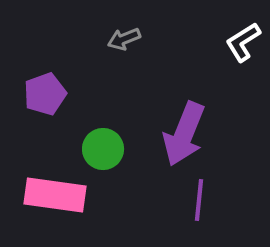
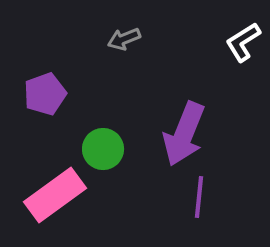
pink rectangle: rotated 44 degrees counterclockwise
purple line: moved 3 px up
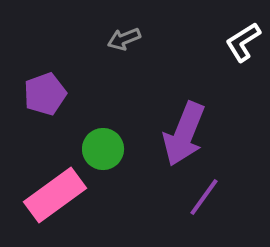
purple line: moved 5 px right; rotated 30 degrees clockwise
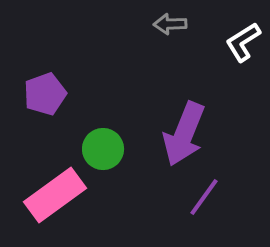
gray arrow: moved 46 px right, 15 px up; rotated 20 degrees clockwise
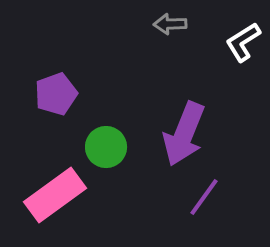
purple pentagon: moved 11 px right
green circle: moved 3 px right, 2 px up
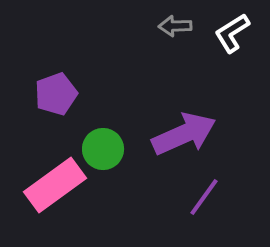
gray arrow: moved 5 px right, 2 px down
white L-shape: moved 11 px left, 9 px up
purple arrow: rotated 136 degrees counterclockwise
green circle: moved 3 px left, 2 px down
pink rectangle: moved 10 px up
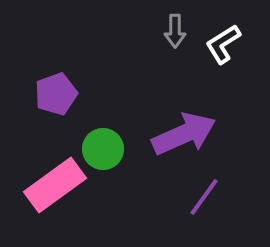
gray arrow: moved 5 px down; rotated 88 degrees counterclockwise
white L-shape: moved 9 px left, 11 px down
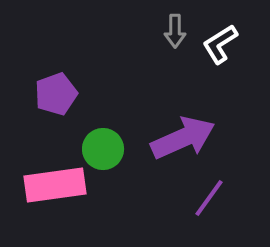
white L-shape: moved 3 px left
purple arrow: moved 1 px left, 4 px down
pink rectangle: rotated 28 degrees clockwise
purple line: moved 5 px right, 1 px down
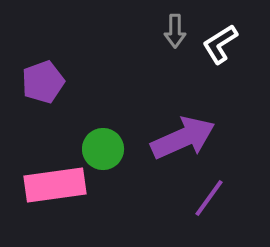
purple pentagon: moved 13 px left, 12 px up
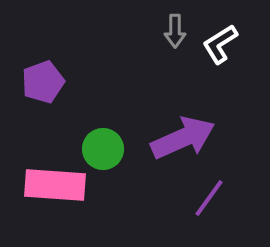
pink rectangle: rotated 12 degrees clockwise
